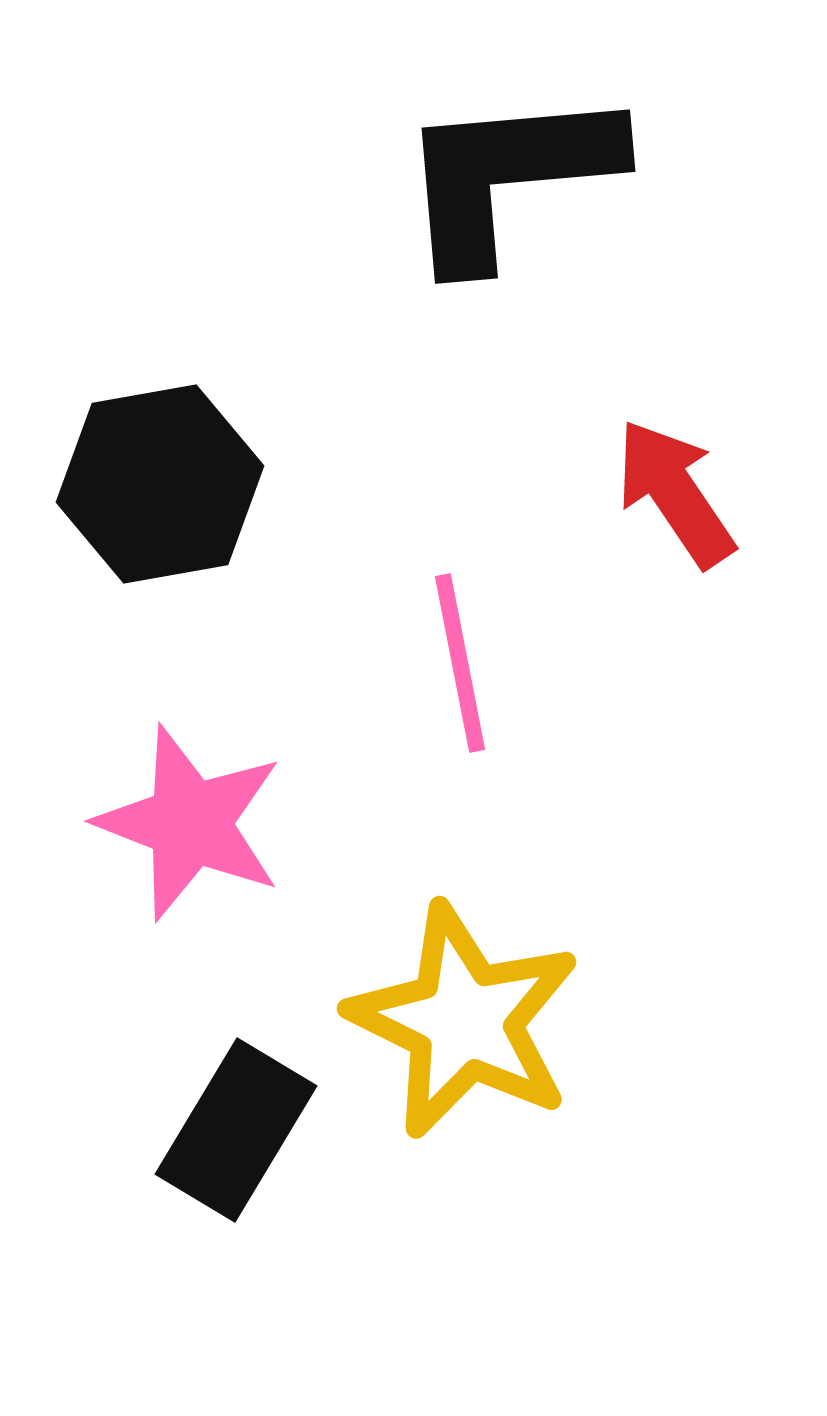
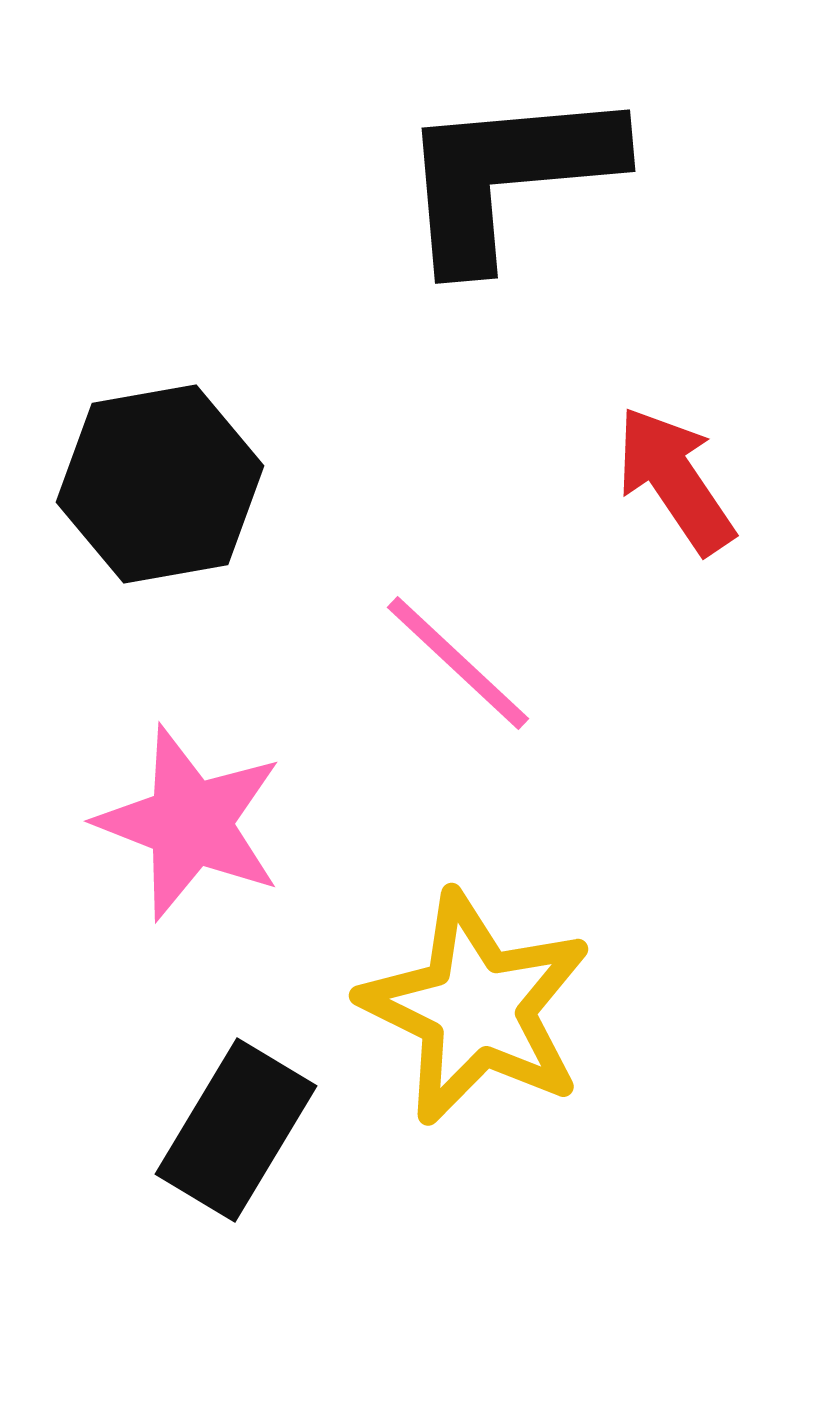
red arrow: moved 13 px up
pink line: moved 2 px left; rotated 36 degrees counterclockwise
yellow star: moved 12 px right, 13 px up
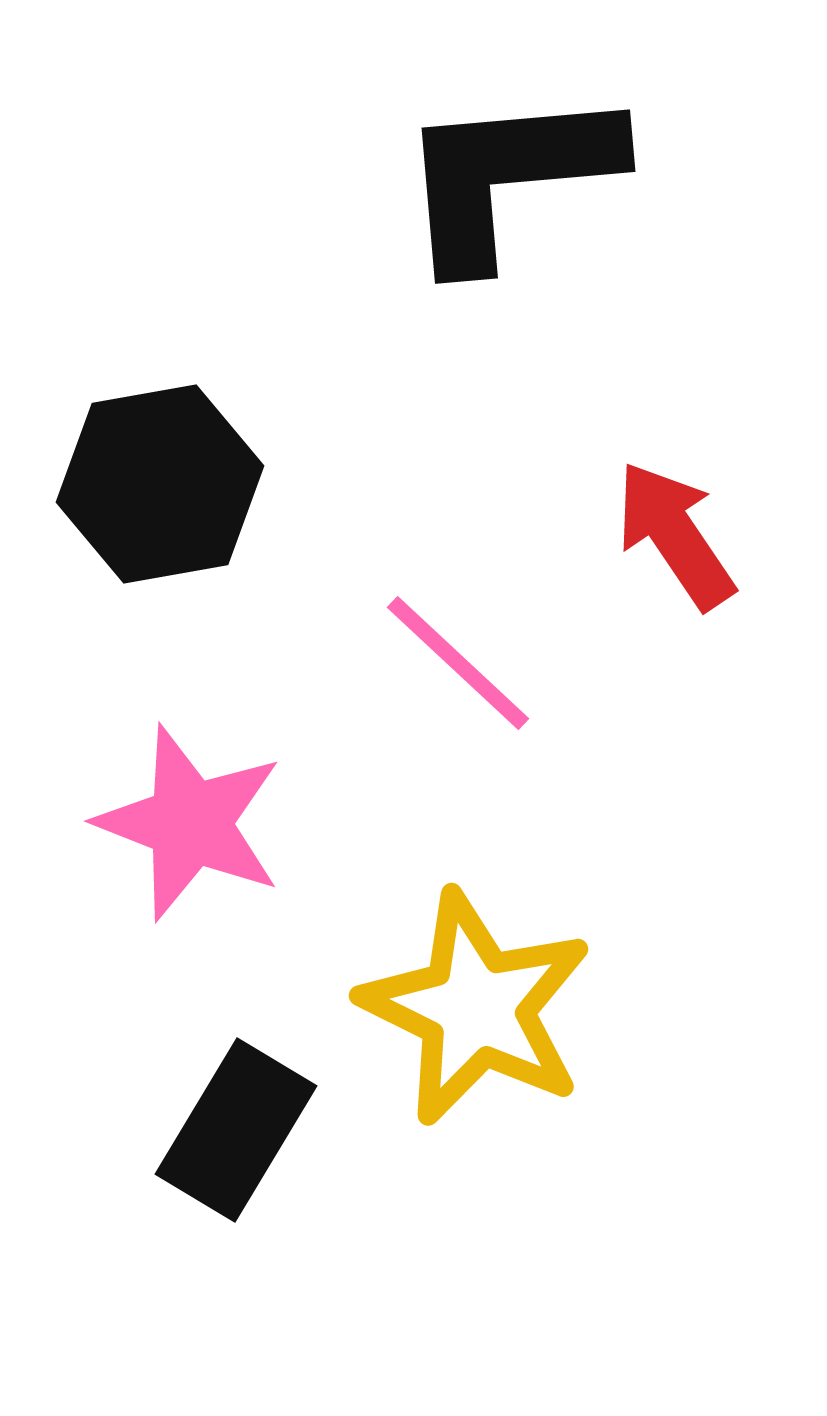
red arrow: moved 55 px down
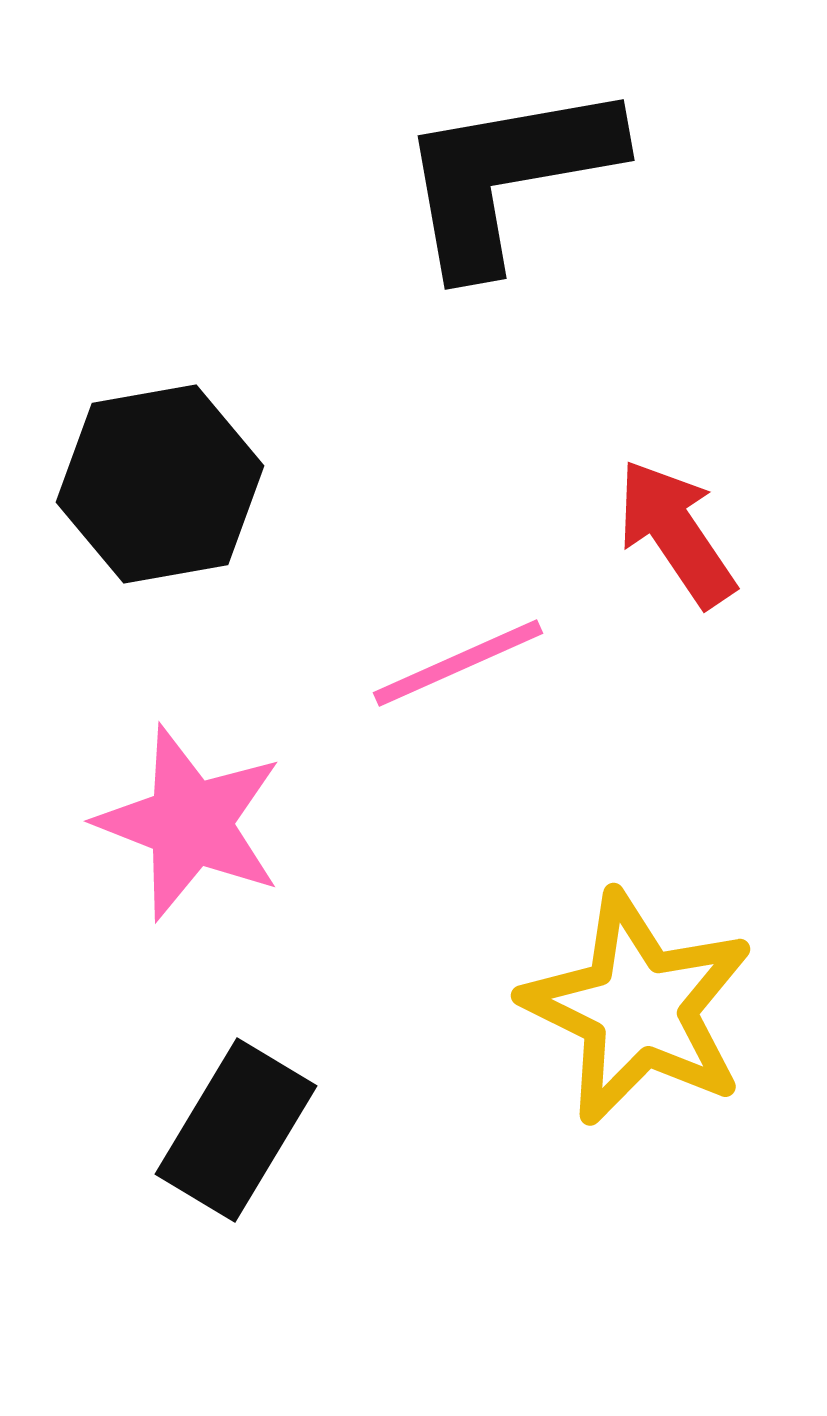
black L-shape: rotated 5 degrees counterclockwise
red arrow: moved 1 px right, 2 px up
pink line: rotated 67 degrees counterclockwise
yellow star: moved 162 px right
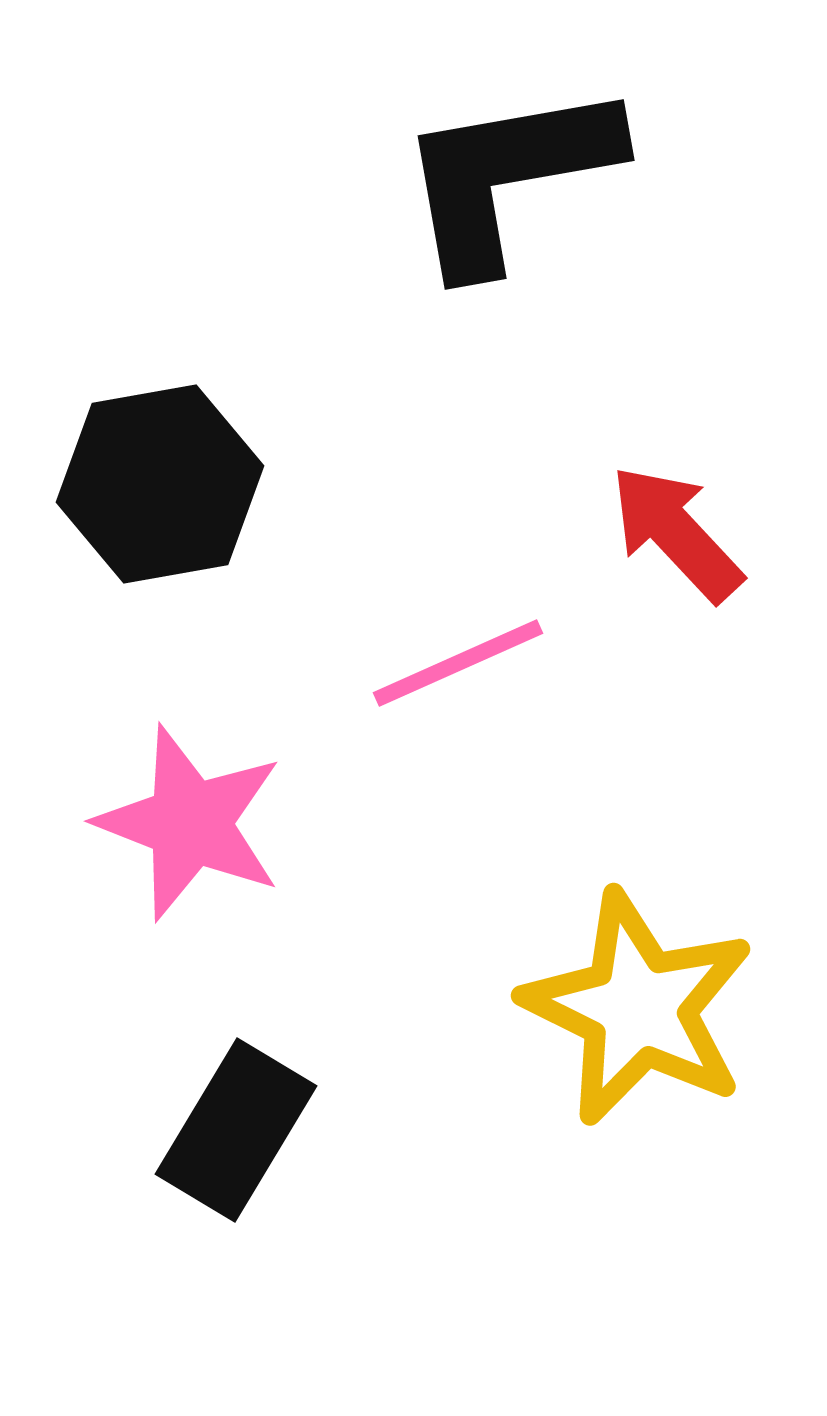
red arrow: rotated 9 degrees counterclockwise
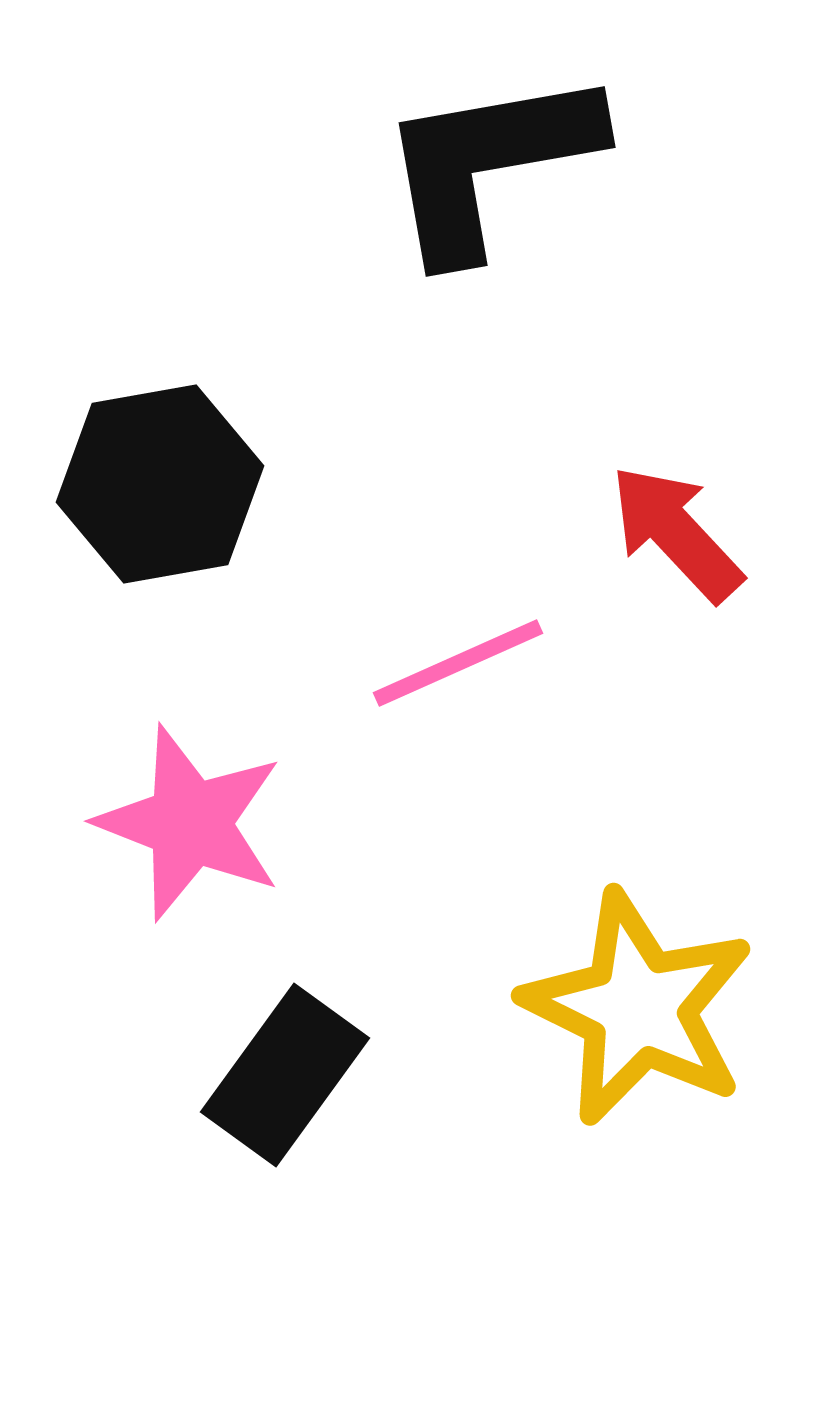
black L-shape: moved 19 px left, 13 px up
black rectangle: moved 49 px right, 55 px up; rotated 5 degrees clockwise
